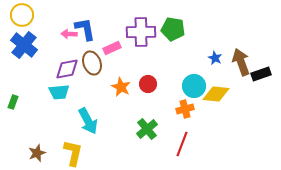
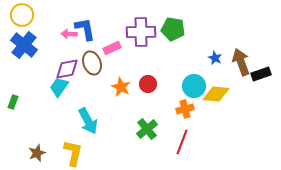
cyan trapezoid: moved 5 px up; rotated 130 degrees clockwise
red line: moved 2 px up
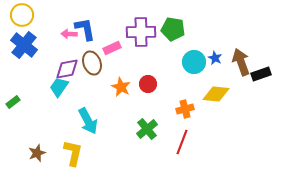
cyan circle: moved 24 px up
green rectangle: rotated 32 degrees clockwise
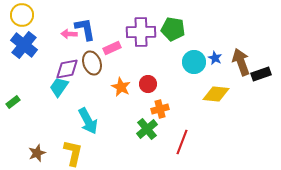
orange cross: moved 25 px left
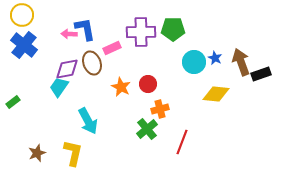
green pentagon: rotated 10 degrees counterclockwise
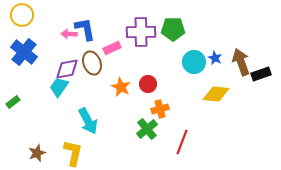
blue cross: moved 7 px down
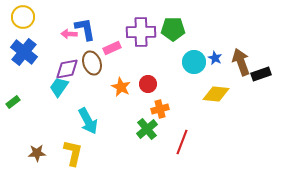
yellow circle: moved 1 px right, 2 px down
brown star: rotated 18 degrees clockwise
